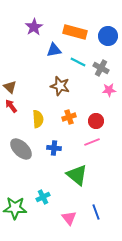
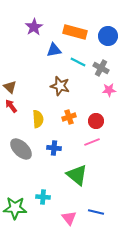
cyan cross: rotated 32 degrees clockwise
blue line: rotated 56 degrees counterclockwise
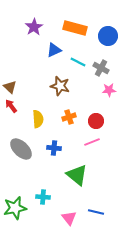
orange rectangle: moved 4 px up
blue triangle: rotated 14 degrees counterclockwise
green star: rotated 15 degrees counterclockwise
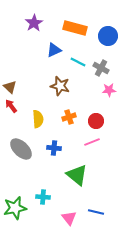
purple star: moved 4 px up
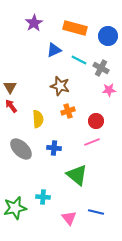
cyan line: moved 1 px right, 2 px up
brown triangle: rotated 16 degrees clockwise
orange cross: moved 1 px left, 6 px up
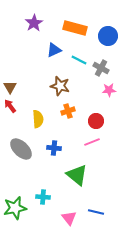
red arrow: moved 1 px left
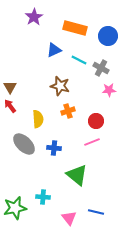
purple star: moved 6 px up
gray ellipse: moved 3 px right, 5 px up
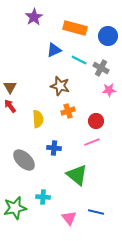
gray ellipse: moved 16 px down
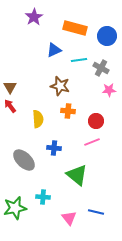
blue circle: moved 1 px left
cyan line: rotated 35 degrees counterclockwise
orange cross: rotated 24 degrees clockwise
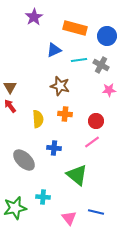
gray cross: moved 3 px up
orange cross: moved 3 px left, 3 px down
pink line: rotated 14 degrees counterclockwise
